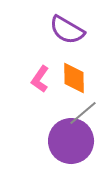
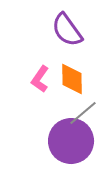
purple semicircle: rotated 24 degrees clockwise
orange diamond: moved 2 px left, 1 px down
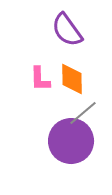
pink L-shape: rotated 36 degrees counterclockwise
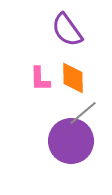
orange diamond: moved 1 px right, 1 px up
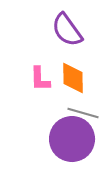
gray line: rotated 56 degrees clockwise
purple circle: moved 1 px right, 2 px up
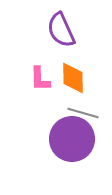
purple semicircle: moved 6 px left; rotated 12 degrees clockwise
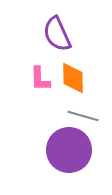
purple semicircle: moved 4 px left, 4 px down
gray line: moved 3 px down
purple circle: moved 3 px left, 11 px down
